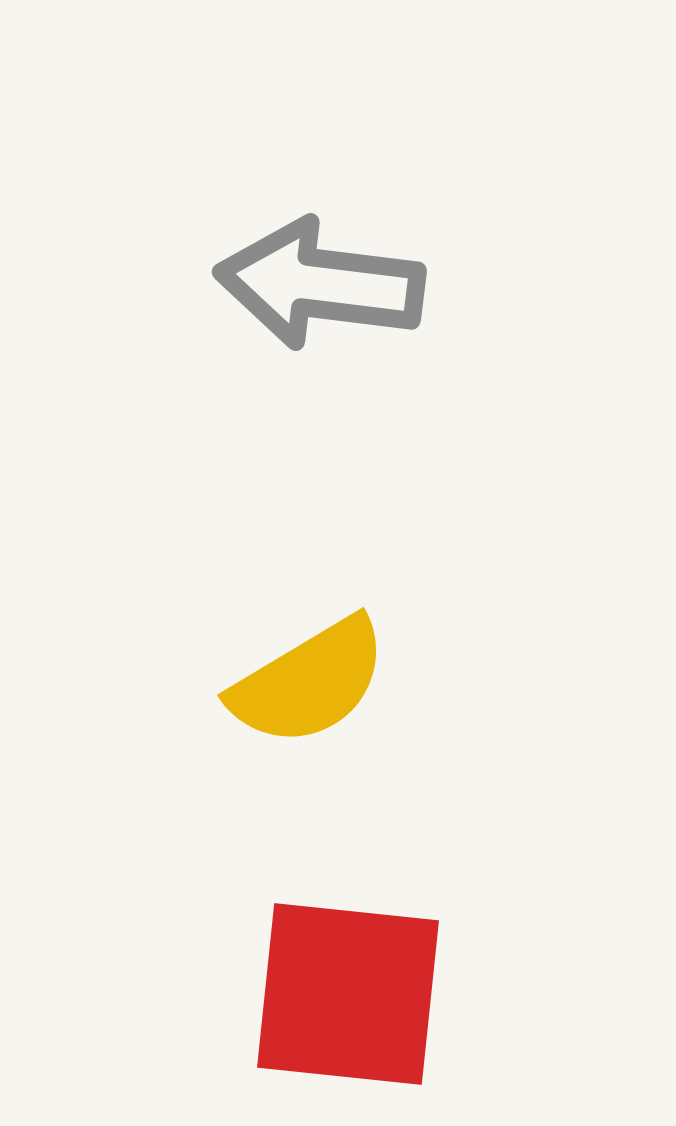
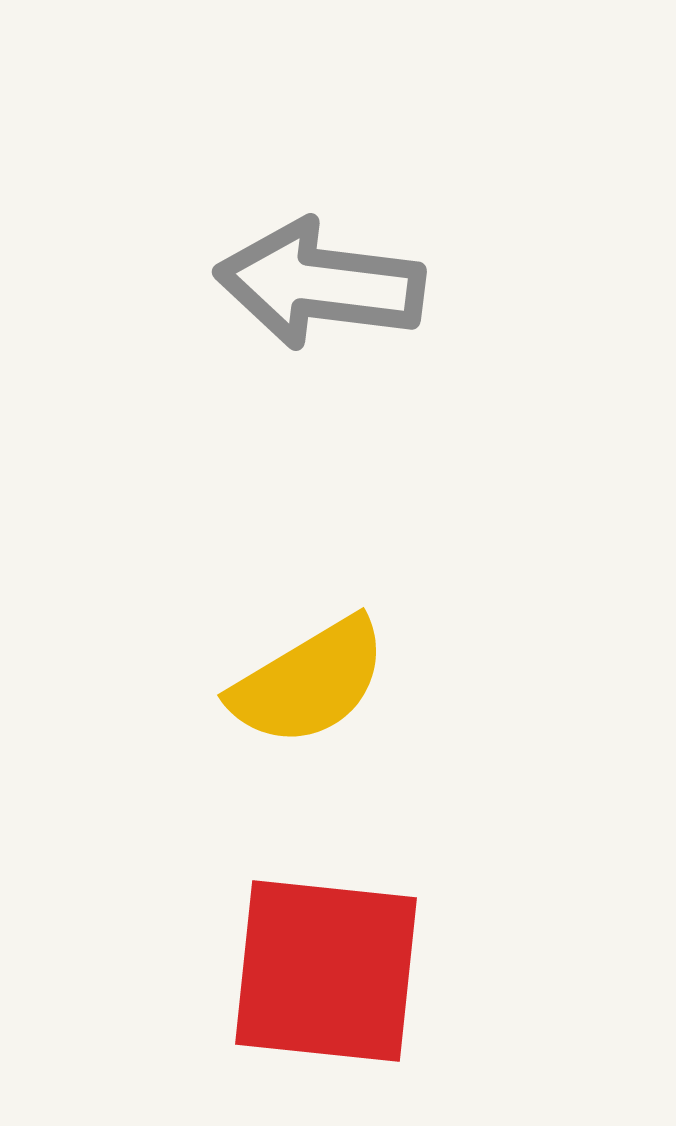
red square: moved 22 px left, 23 px up
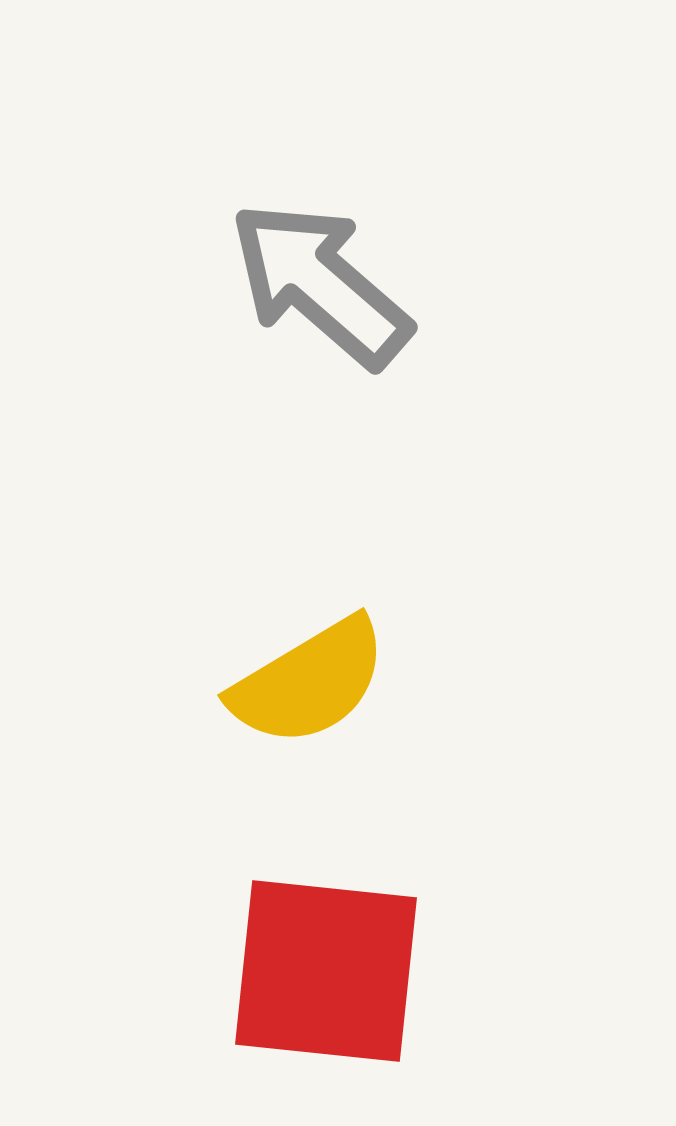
gray arrow: rotated 34 degrees clockwise
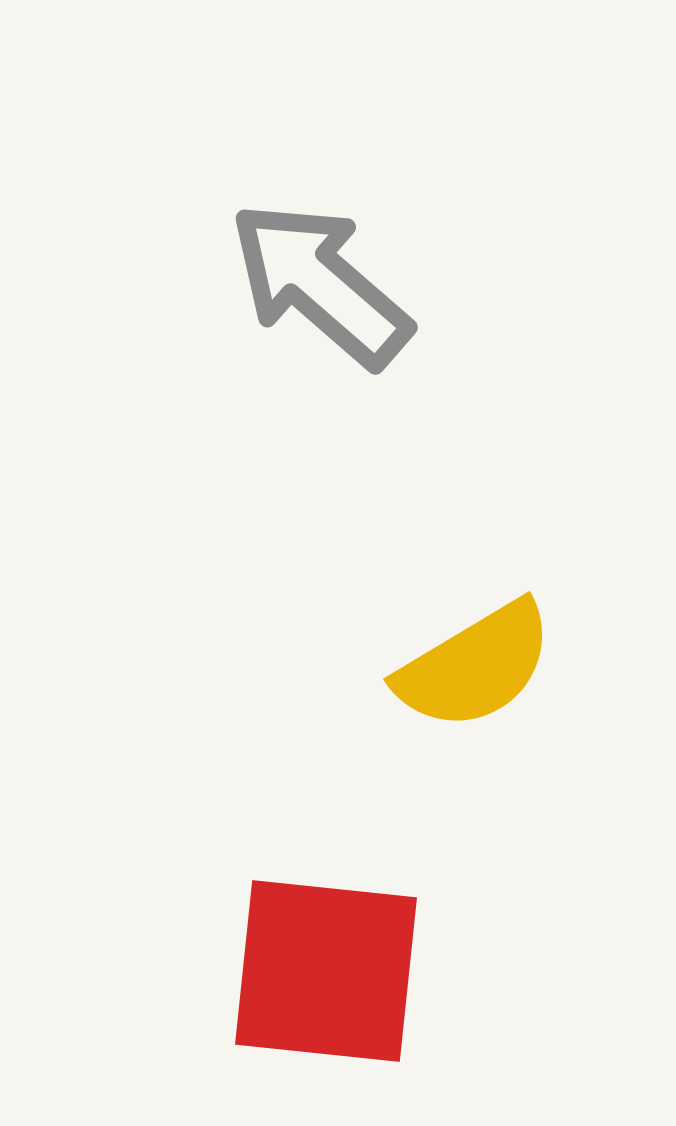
yellow semicircle: moved 166 px right, 16 px up
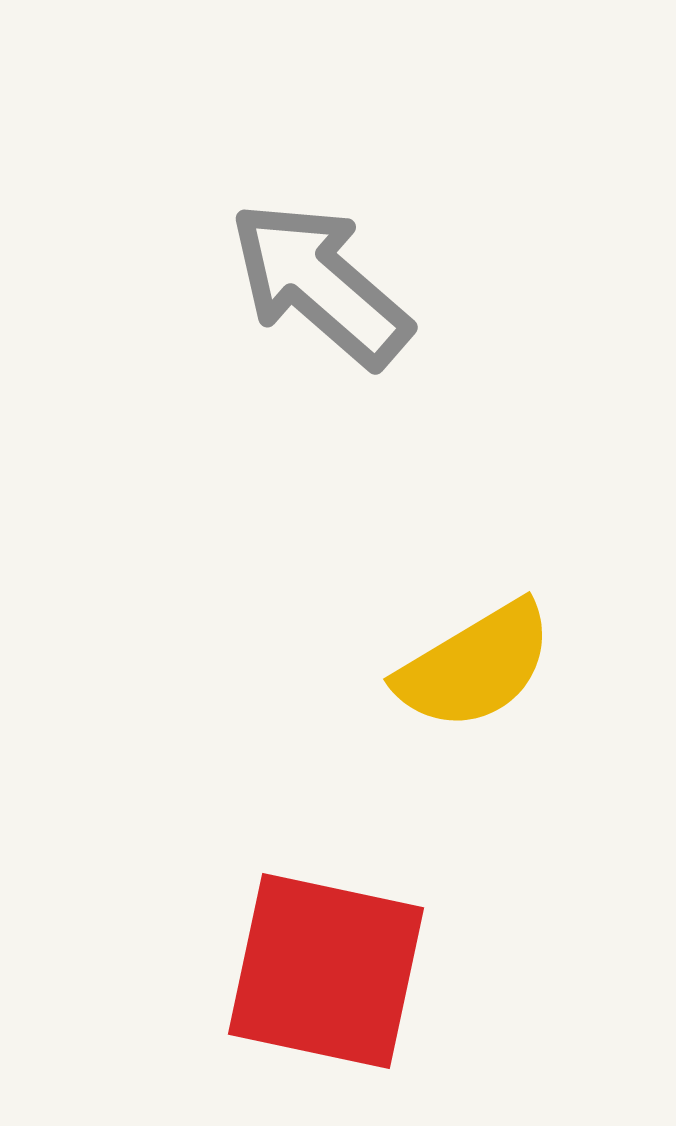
red square: rotated 6 degrees clockwise
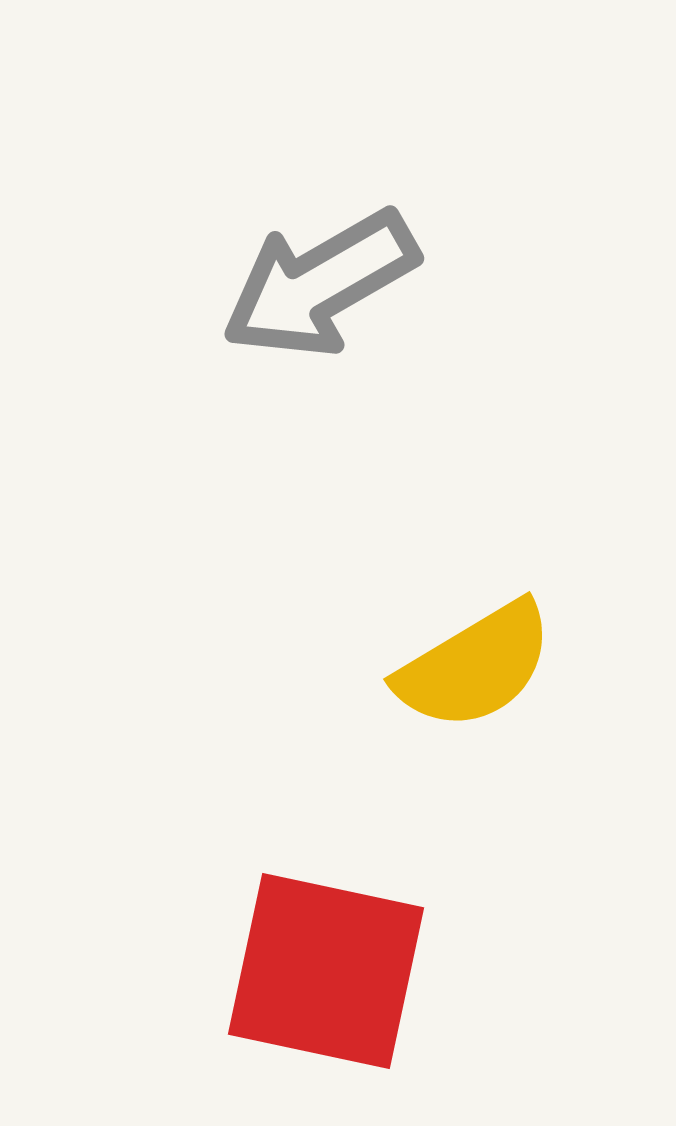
gray arrow: rotated 71 degrees counterclockwise
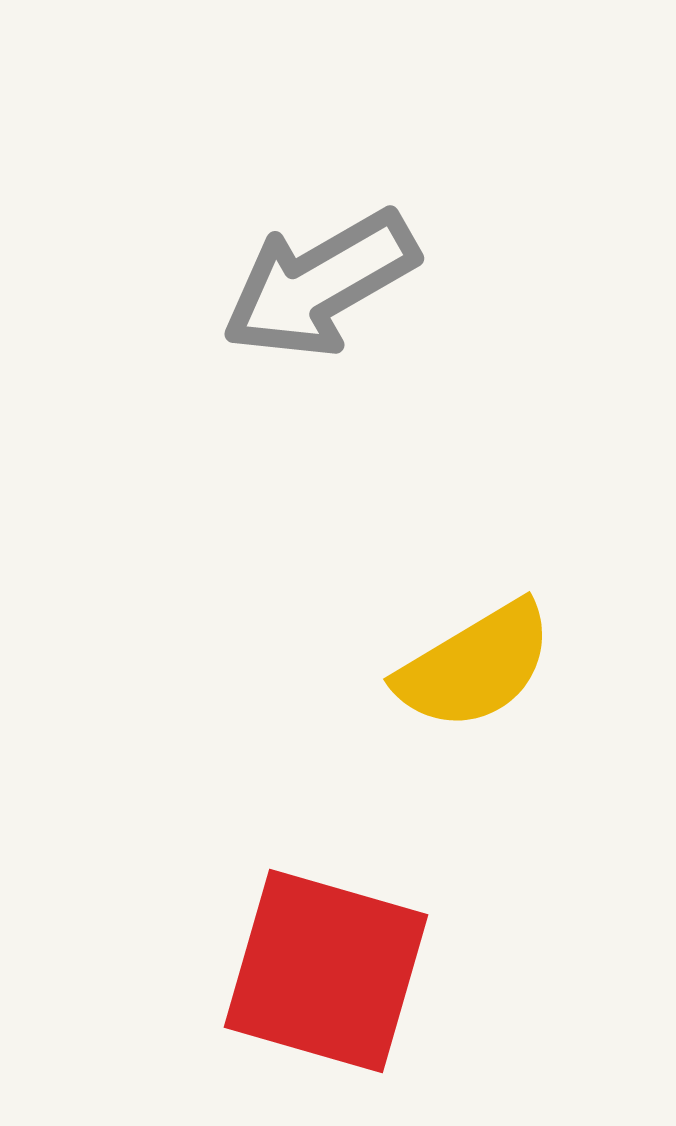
red square: rotated 4 degrees clockwise
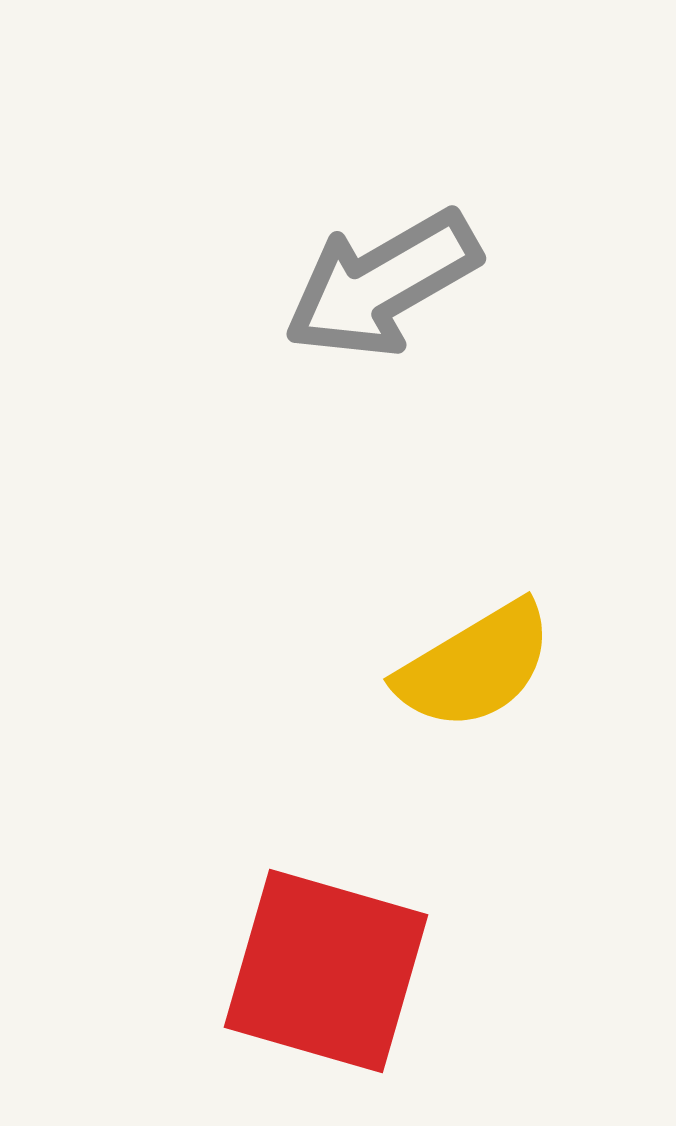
gray arrow: moved 62 px right
